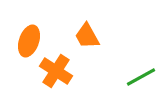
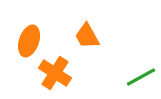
orange cross: moved 1 px left, 2 px down
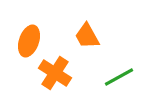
green line: moved 22 px left
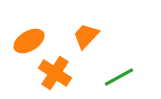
orange trapezoid: moved 1 px left; rotated 72 degrees clockwise
orange ellipse: rotated 40 degrees clockwise
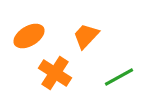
orange ellipse: moved 5 px up
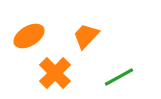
orange cross: rotated 12 degrees clockwise
